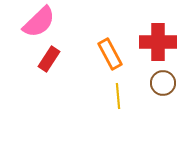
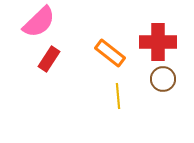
orange rectangle: moved 1 px up; rotated 24 degrees counterclockwise
brown circle: moved 4 px up
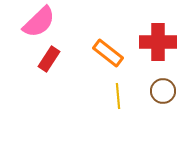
orange rectangle: moved 2 px left
brown circle: moved 12 px down
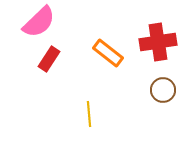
red cross: rotated 9 degrees counterclockwise
brown circle: moved 1 px up
yellow line: moved 29 px left, 18 px down
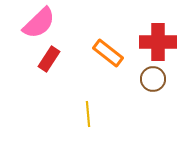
pink semicircle: moved 1 px down
red cross: rotated 9 degrees clockwise
brown circle: moved 10 px left, 11 px up
yellow line: moved 1 px left
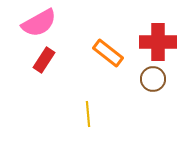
pink semicircle: rotated 15 degrees clockwise
red rectangle: moved 5 px left, 1 px down
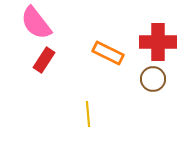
pink semicircle: moved 3 px left; rotated 81 degrees clockwise
orange rectangle: rotated 12 degrees counterclockwise
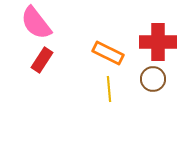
red rectangle: moved 2 px left
yellow line: moved 21 px right, 25 px up
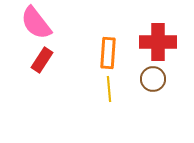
orange rectangle: rotated 68 degrees clockwise
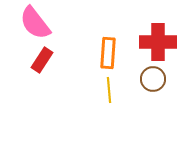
pink semicircle: moved 1 px left
yellow line: moved 1 px down
